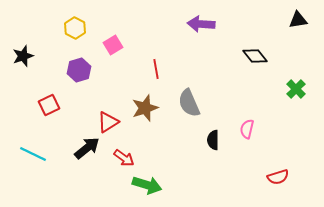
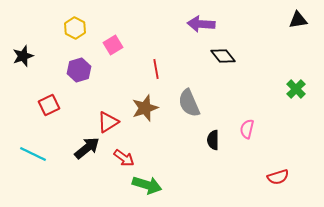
black diamond: moved 32 px left
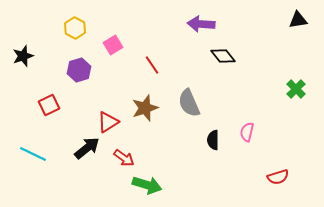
red line: moved 4 px left, 4 px up; rotated 24 degrees counterclockwise
pink semicircle: moved 3 px down
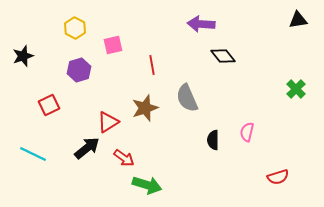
pink square: rotated 18 degrees clockwise
red line: rotated 24 degrees clockwise
gray semicircle: moved 2 px left, 5 px up
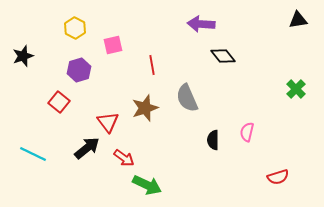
red square: moved 10 px right, 3 px up; rotated 25 degrees counterclockwise
red triangle: rotated 35 degrees counterclockwise
green arrow: rotated 8 degrees clockwise
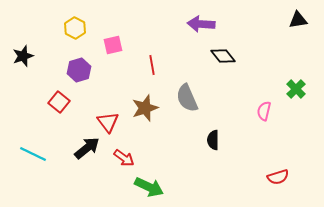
pink semicircle: moved 17 px right, 21 px up
green arrow: moved 2 px right, 2 px down
